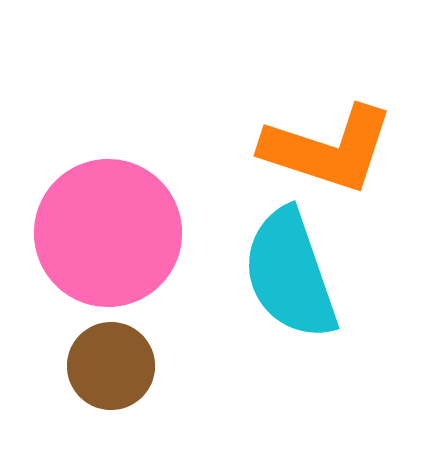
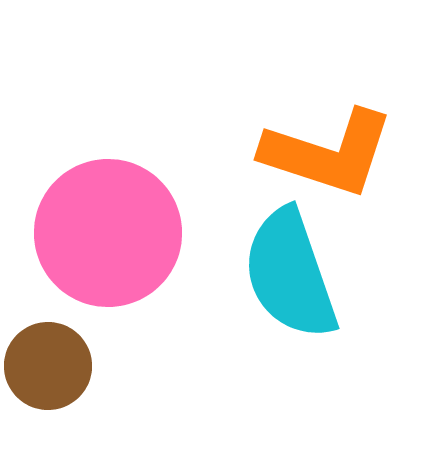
orange L-shape: moved 4 px down
brown circle: moved 63 px left
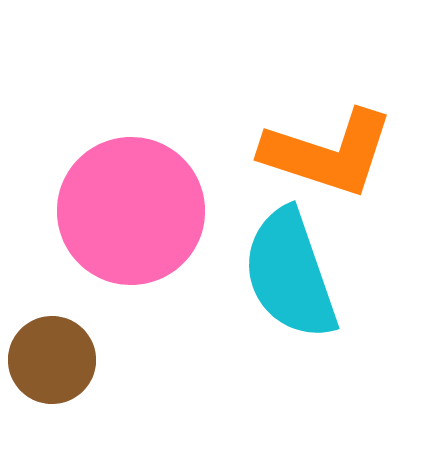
pink circle: moved 23 px right, 22 px up
brown circle: moved 4 px right, 6 px up
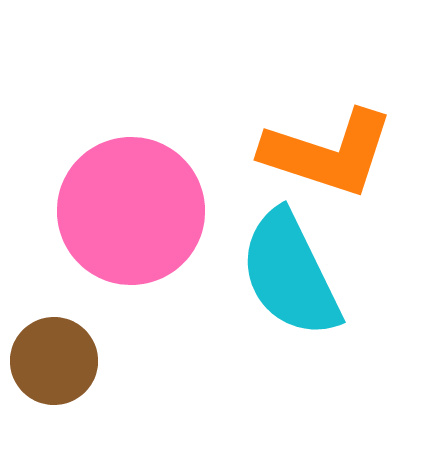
cyan semicircle: rotated 7 degrees counterclockwise
brown circle: moved 2 px right, 1 px down
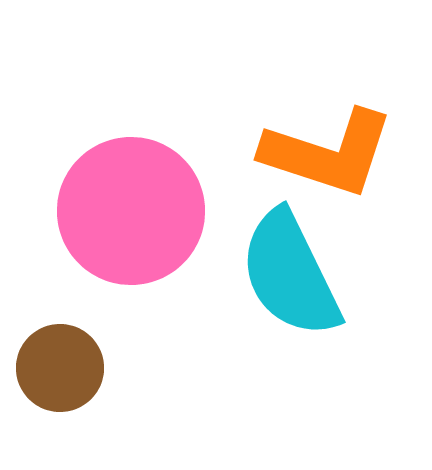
brown circle: moved 6 px right, 7 px down
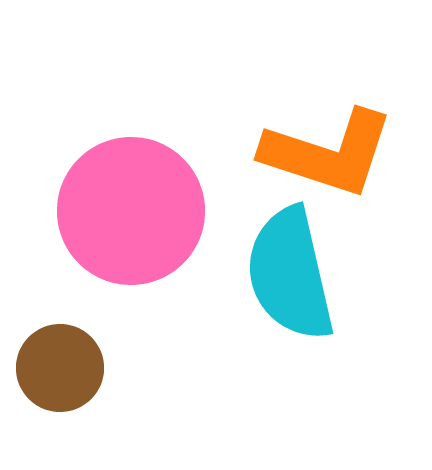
cyan semicircle: rotated 13 degrees clockwise
